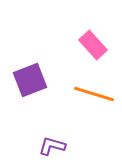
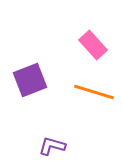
orange line: moved 2 px up
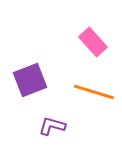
pink rectangle: moved 3 px up
purple L-shape: moved 20 px up
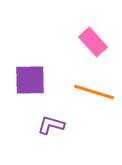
purple square: rotated 20 degrees clockwise
purple L-shape: moved 1 px left, 1 px up
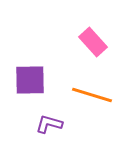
orange line: moved 2 px left, 3 px down
purple L-shape: moved 2 px left, 1 px up
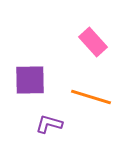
orange line: moved 1 px left, 2 px down
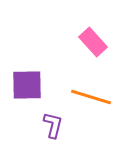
purple square: moved 3 px left, 5 px down
purple L-shape: moved 4 px right, 1 px down; rotated 88 degrees clockwise
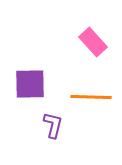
purple square: moved 3 px right, 1 px up
orange line: rotated 15 degrees counterclockwise
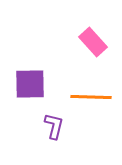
purple L-shape: moved 1 px right, 1 px down
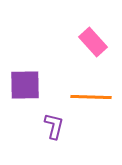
purple square: moved 5 px left, 1 px down
